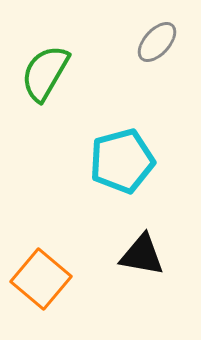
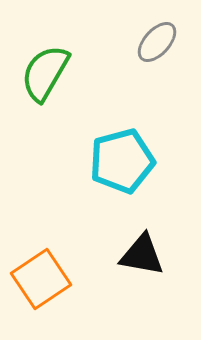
orange square: rotated 16 degrees clockwise
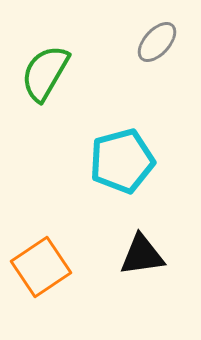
black triangle: rotated 18 degrees counterclockwise
orange square: moved 12 px up
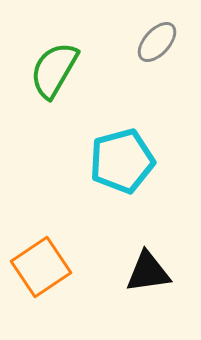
green semicircle: moved 9 px right, 3 px up
black triangle: moved 6 px right, 17 px down
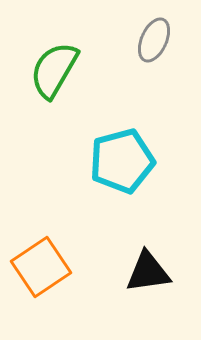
gray ellipse: moved 3 px left, 2 px up; rotated 18 degrees counterclockwise
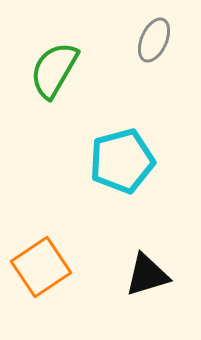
black triangle: moved 1 px left, 3 px down; rotated 9 degrees counterclockwise
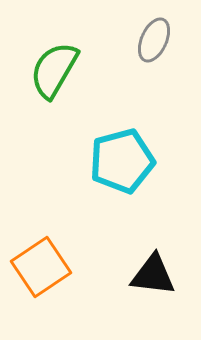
black triangle: moved 6 px right; rotated 24 degrees clockwise
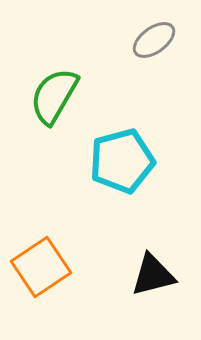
gray ellipse: rotated 30 degrees clockwise
green semicircle: moved 26 px down
black triangle: rotated 21 degrees counterclockwise
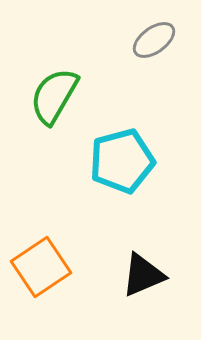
black triangle: moved 10 px left; rotated 9 degrees counterclockwise
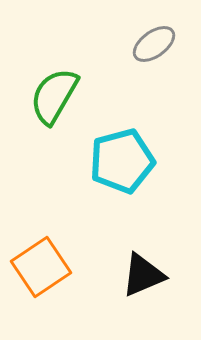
gray ellipse: moved 4 px down
